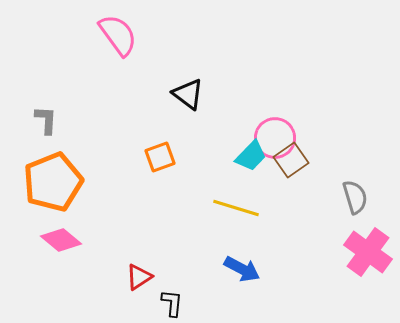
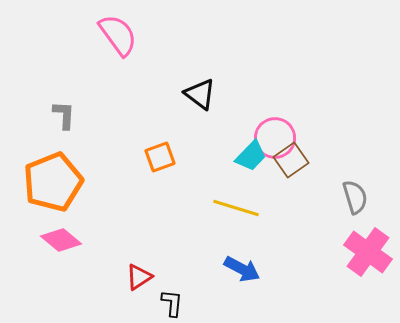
black triangle: moved 12 px right
gray L-shape: moved 18 px right, 5 px up
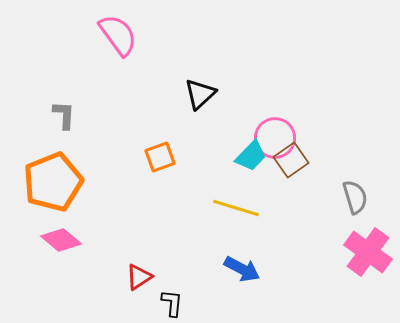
black triangle: rotated 40 degrees clockwise
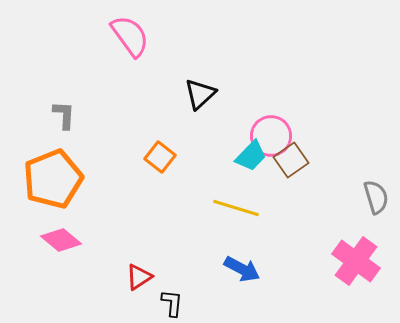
pink semicircle: moved 12 px right, 1 px down
pink circle: moved 4 px left, 2 px up
orange square: rotated 32 degrees counterclockwise
orange pentagon: moved 3 px up
gray semicircle: moved 21 px right
pink cross: moved 12 px left, 9 px down
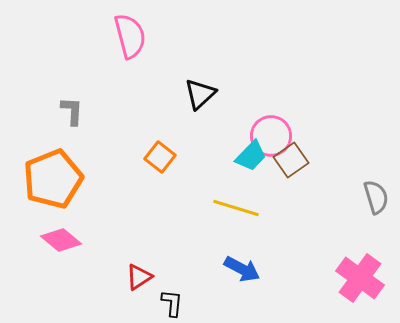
pink semicircle: rotated 21 degrees clockwise
gray L-shape: moved 8 px right, 4 px up
pink cross: moved 4 px right, 17 px down
